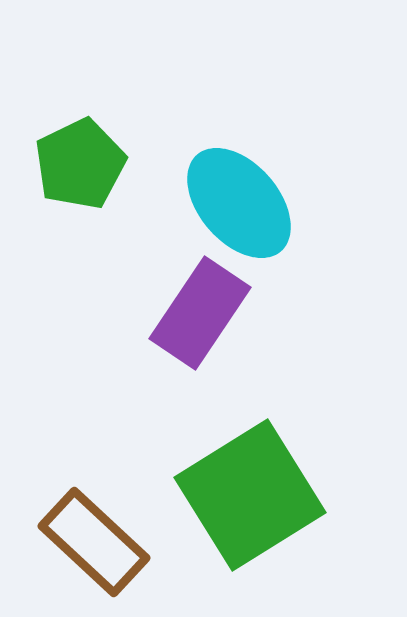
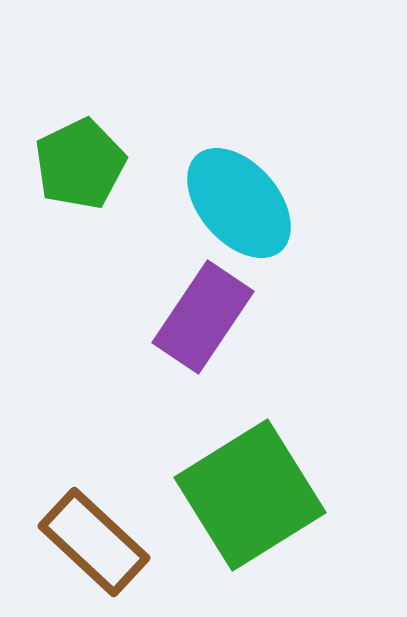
purple rectangle: moved 3 px right, 4 px down
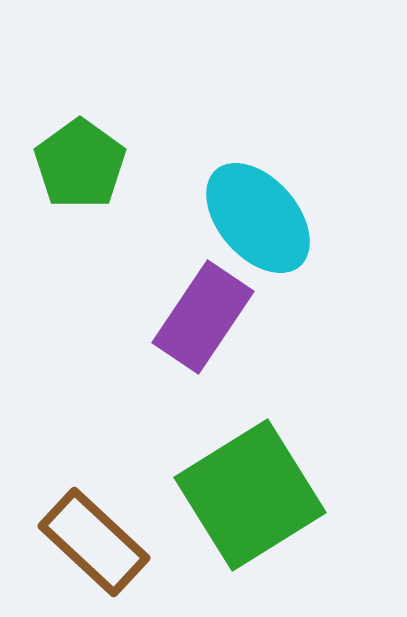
green pentagon: rotated 10 degrees counterclockwise
cyan ellipse: moved 19 px right, 15 px down
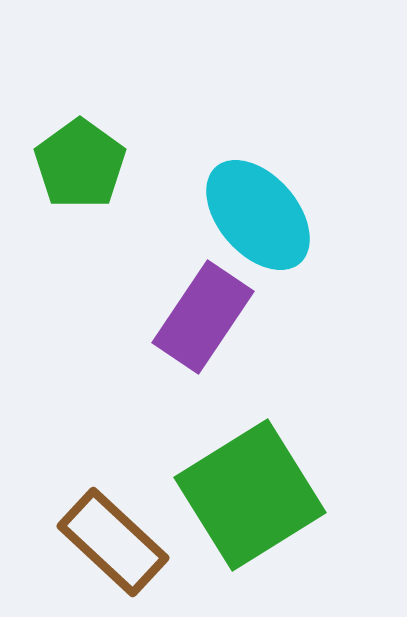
cyan ellipse: moved 3 px up
brown rectangle: moved 19 px right
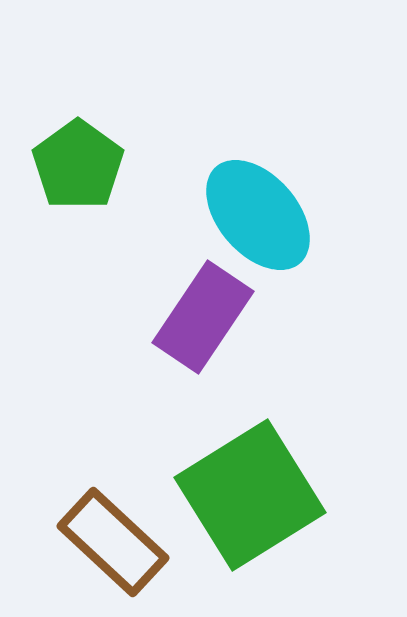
green pentagon: moved 2 px left, 1 px down
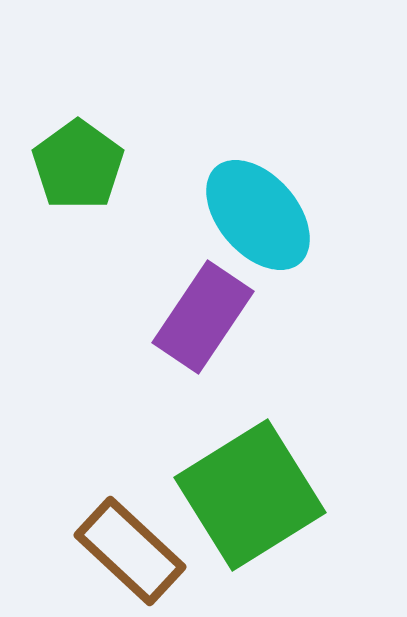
brown rectangle: moved 17 px right, 9 px down
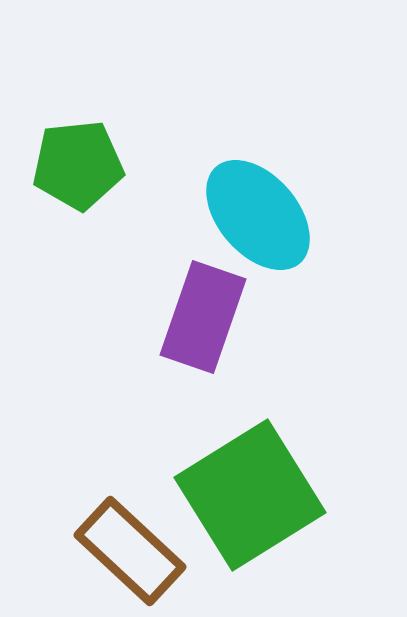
green pentagon: rotated 30 degrees clockwise
purple rectangle: rotated 15 degrees counterclockwise
